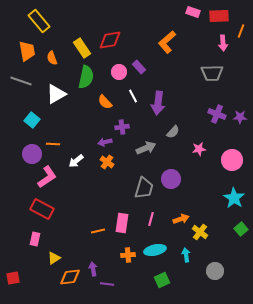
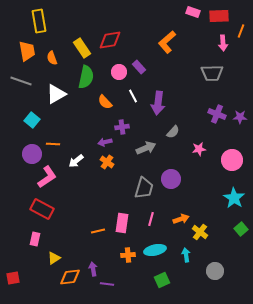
yellow rectangle at (39, 21): rotated 30 degrees clockwise
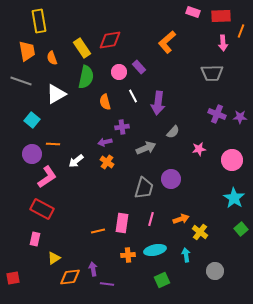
red rectangle at (219, 16): moved 2 px right
orange semicircle at (105, 102): rotated 28 degrees clockwise
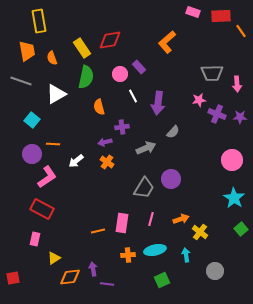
orange line at (241, 31): rotated 56 degrees counterclockwise
pink arrow at (223, 43): moved 14 px right, 41 px down
pink circle at (119, 72): moved 1 px right, 2 px down
orange semicircle at (105, 102): moved 6 px left, 5 px down
pink star at (199, 149): moved 49 px up
gray trapezoid at (144, 188): rotated 15 degrees clockwise
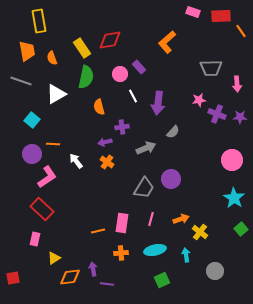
gray trapezoid at (212, 73): moved 1 px left, 5 px up
white arrow at (76, 161): rotated 91 degrees clockwise
red rectangle at (42, 209): rotated 15 degrees clockwise
orange cross at (128, 255): moved 7 px left, 2 px up
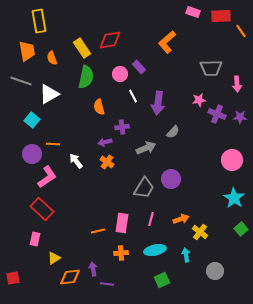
white triangle at (56, 94): moved 7 px left
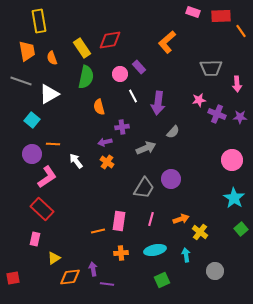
pink rectangle at (122, 223): moved 3 px left, 2 px up
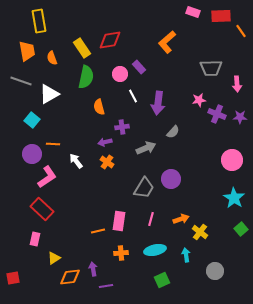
purple line at (107, 284): moved 1 px left, 2 px down; rotated 16 degrees counterclockwise
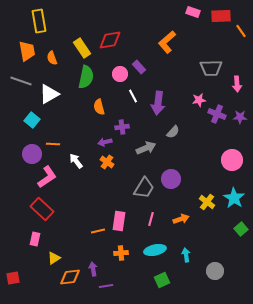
yellow cross at (200, 232): moved 7 px right, 30 px up
